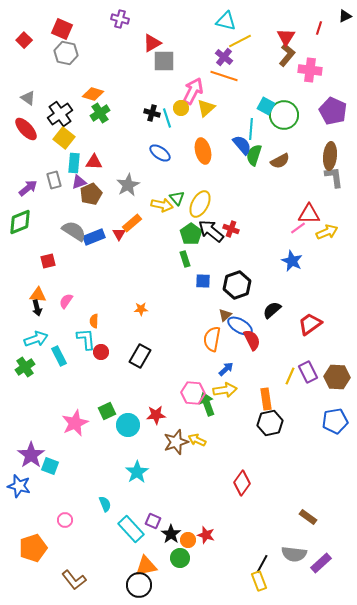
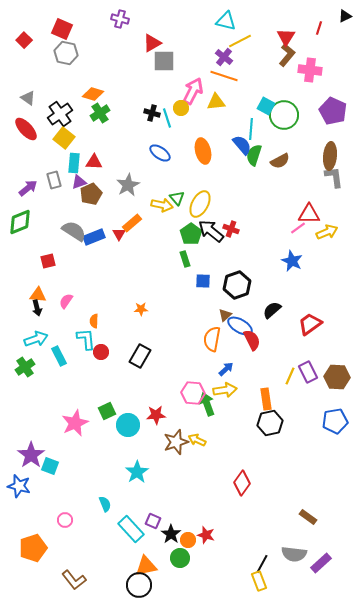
yellow triangle at (206, 108): moved 10 px right, 6 px up; rotated 36 degrees clockwise
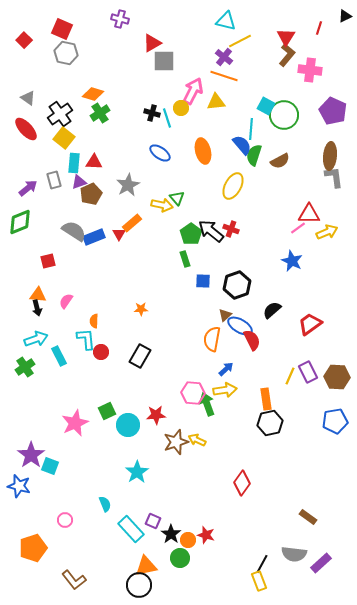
yellow ellipse at (200, 204): moved 33 px right, 18 px up
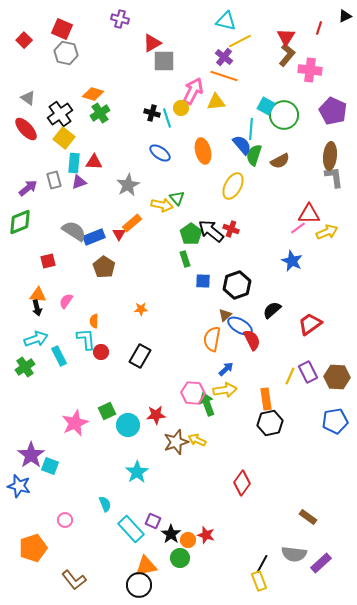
brown pentagon at (91, 194): moved 13 px right, 73 px down; rotated 15 degrees counterclockwise
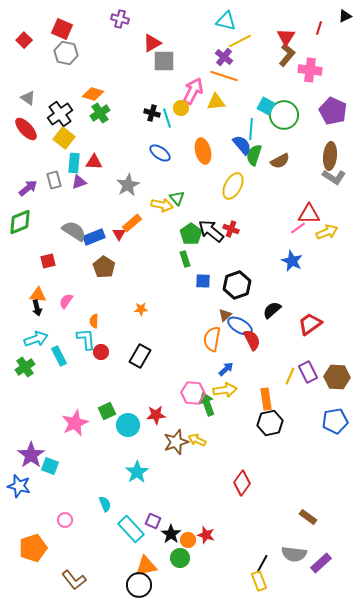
gray L-shape at (334, 177): rotated 130 degrees clockwise
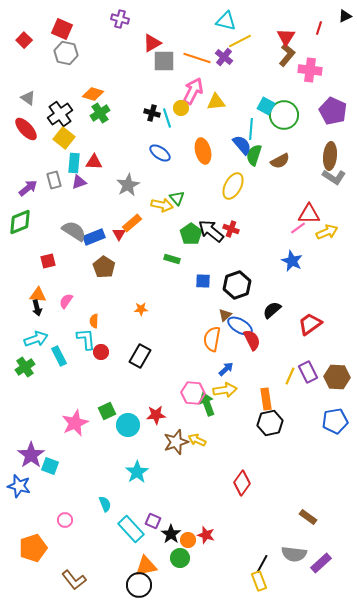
orange line at (224, 76): moved 27 px left, 18 px up
green rectangle at (185, 259): moved 13 px left; rotated 56 degrees counterclockwise
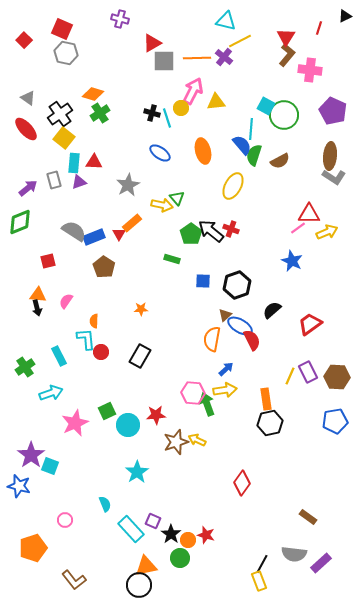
orange line at (197, 58): rotated 20 degrees counterclockwise
cyan arrow at (36, 339): moved 15 px right, 54 px down
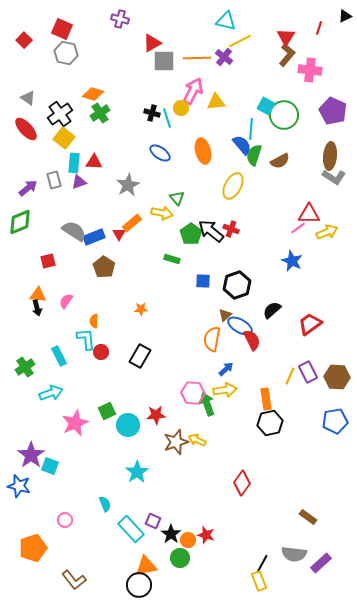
yellow arrow at (162, 205): moved 8 px down
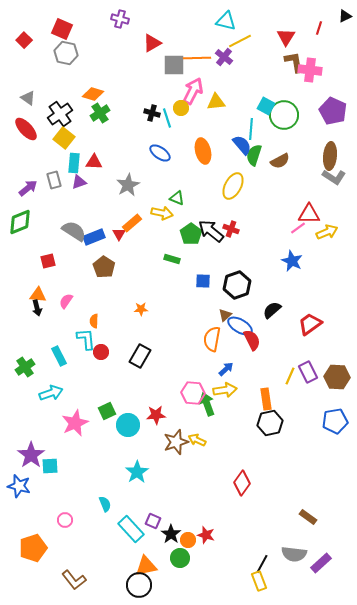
brown L-shape at (287, 55): moved 7 px right, 7 px down; rotated 50 degrees counterclockwise
gray square at (164, 61): moved 10 px right, 4 px down
green triangle at (177, 198): rotated 28 degrees counterclockwise
cyan square at (50, 466): rotated 24 degrees counterclockwise
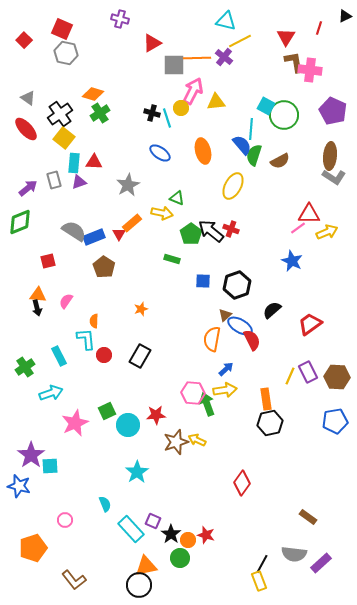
orange star at (141, 309): rotated 16 degrees counterclockwise
red circle at (101, 352): moved 3 px right, 3 px down
